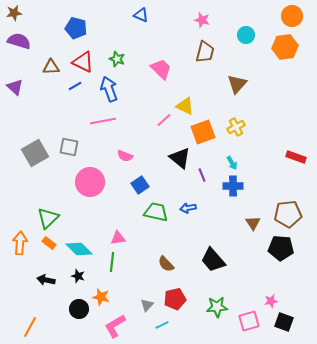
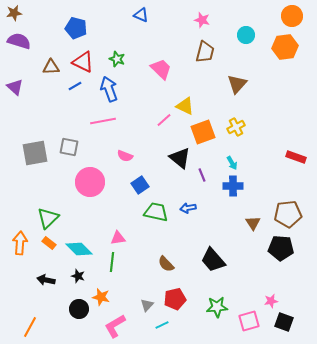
gray square at (35, 153): rotated 20 degrees clockwise
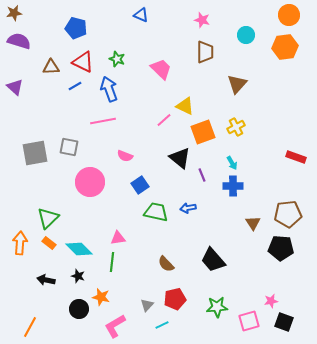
orange circle at (292, 16): moved 3 px left, 1 px up
brown trapezoid at (205, 52): rotated 15 degrees counterclockwise
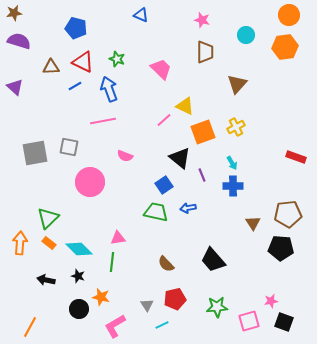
blue square at (140, 185): moved 24 px right
gray triangle at (147, 305): rotated 16 degrees counterclockwise
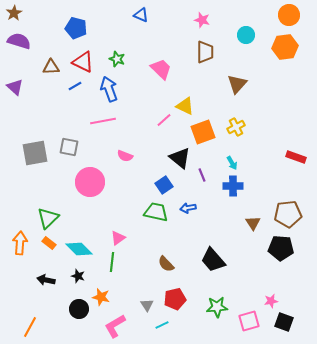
brown star at (14, 13): rotated 21 degrees counterclockwise
pink triangle at (118, 238): rotated 28 degrees counterclockwise
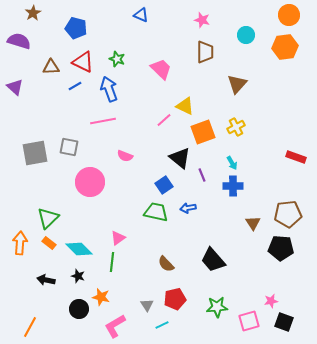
brown star at (14, 13): moved 19 px right
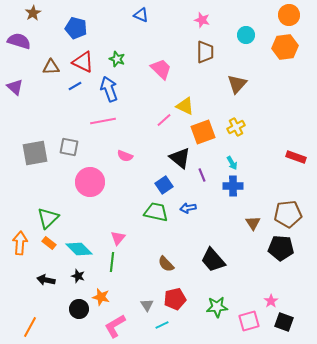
pink triangle at (118, 238): rotated 14 degrees counterclockwise
pink star at (271, 301): rotated 24 degrees counterclockwise
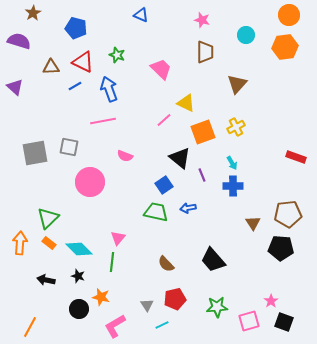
green star at (117, 59): moved 4 px up
yellow triangle at (185, 106): moved 1 px right, 3 px up
